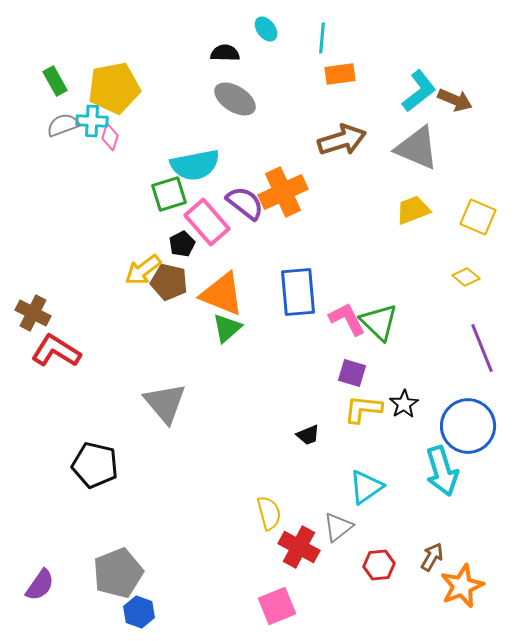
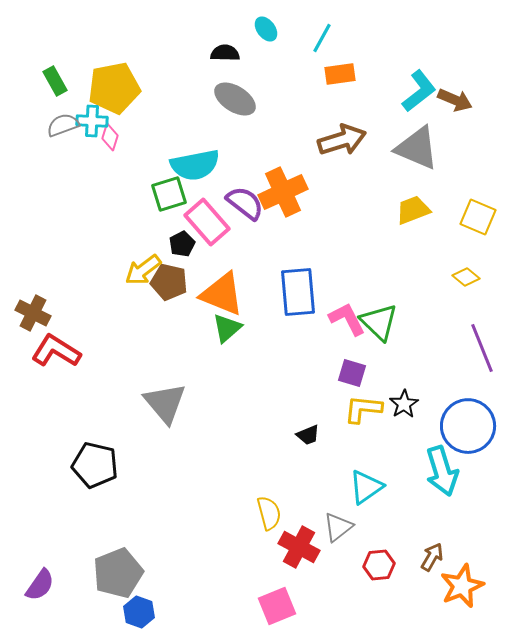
cyan line at (322, 38): rotated 24 degrees clockwise
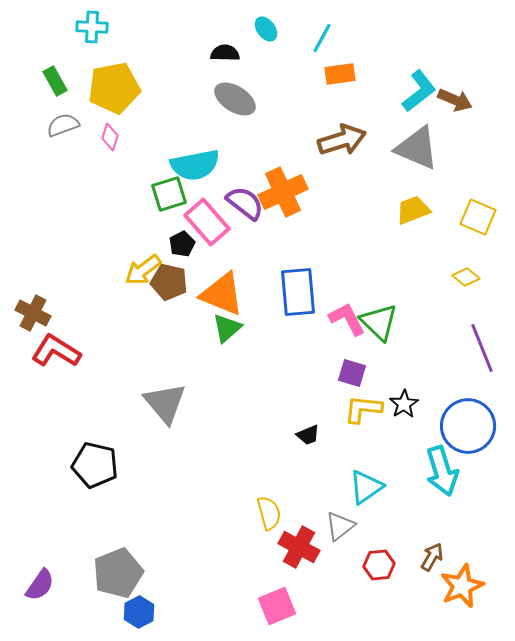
cyan cross at (92, 121): moved 94 px up
gray triangle at (338, 527): moved 2 px right, 1 px up
blue hexagon at (139, 612): rotated 12 degrees clockwise
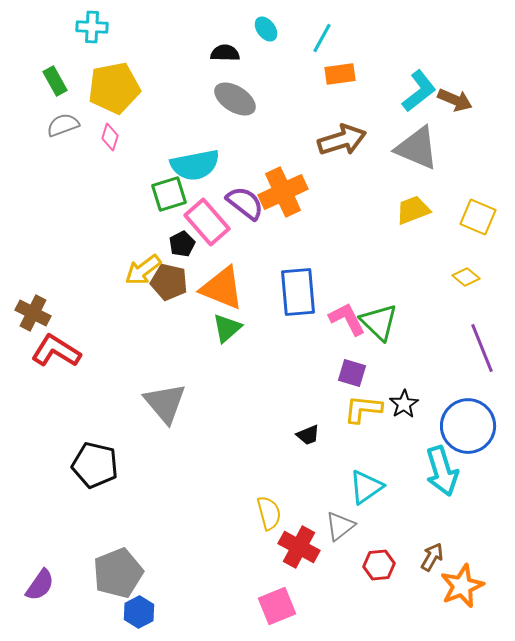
orange triangle at (222, 294): moved 6 px up
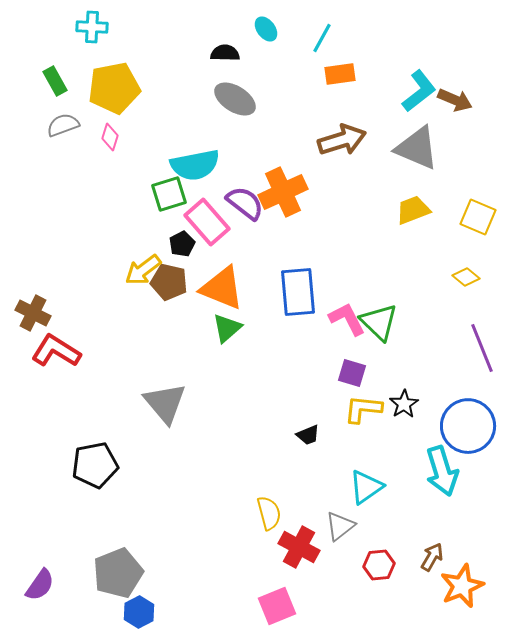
black pentagon at (95, 465): rotated 24 degrees counterclockwise
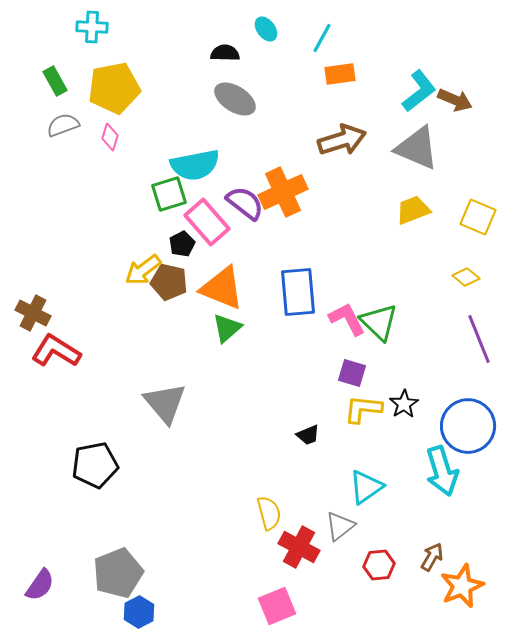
purple line at (482, 348): moved 3 px left, 9 px up
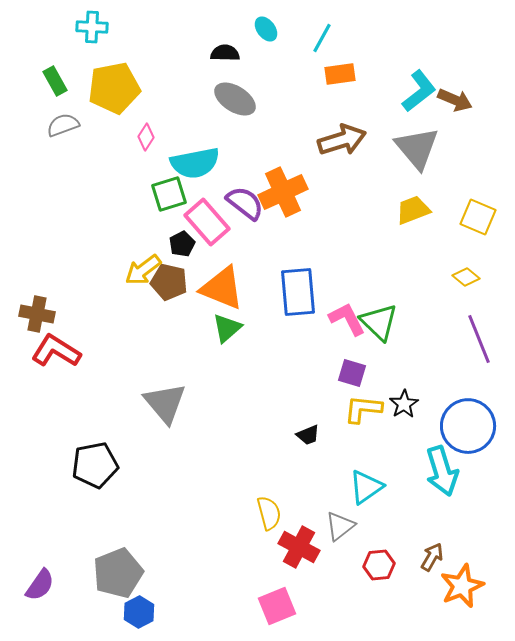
pink diamond at (110, 137): moved 36 px right; rotated 16 degrees clockwise
gray triangle at (417, 148): rotated 27 degrees clockwise
cyan semicircle at (195, 165): moved 2 px up
brown cross at (33, 313): moved 4 px right, 1 px down; rotated 16 degrees counterclockwise
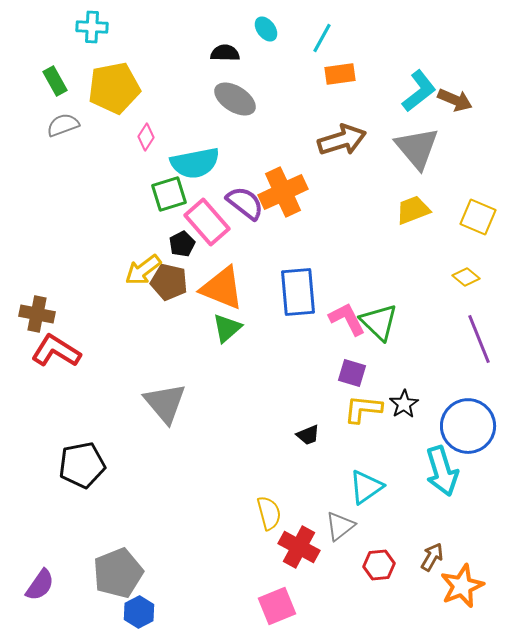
black pentagon at (95, 465): moved 13 px left
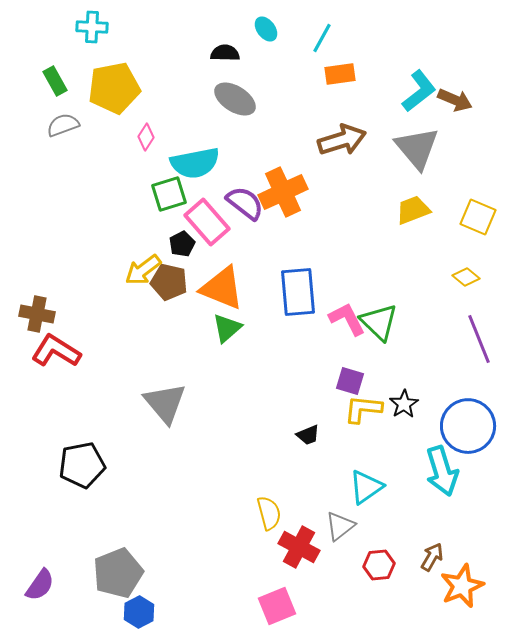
purple square at (352, 373): moved 2 px left, 8 px down
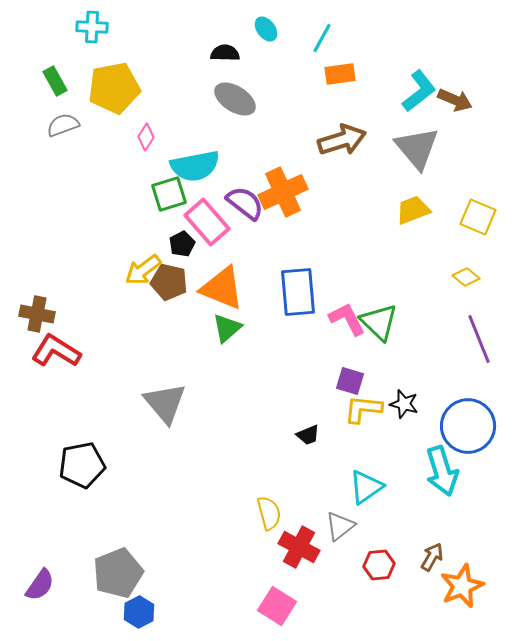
cyan semicircle at (195, 163): moved 3 px down
black star at (404, 404): rotated 24 degrees counterclockwise
pink square at (277, 606): rotated 36 degrees counterclockwise
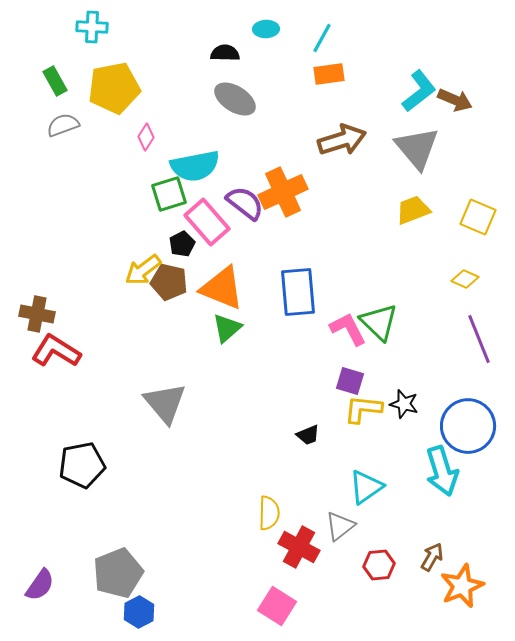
cyan ellipse at (266, 29): rotated 55 degrees counterclockwise
orange rectangle at (340, 74): moved 11 px left
yellow diamond at (466, 277): moved 1 px left, 2 px down; rotated 16 degrees counterclockwise
pink L-shape at (347, 319): moved 1 px right, 10 px down
yellow semicircle at (269, 513): rotated 16 degrees clockwise
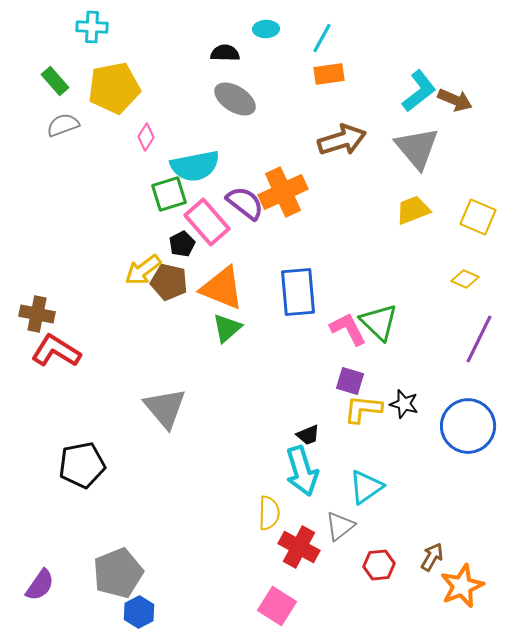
green rectangle at (55, 81): rotated 12 degrees counterclockwise
purple line at (479, 339): rotated 48 degrees clockwise
gray triangle at (165, 403): moved 5 px down
cyan arrow at (442, 471): moved 140 px left
